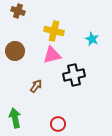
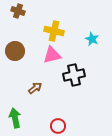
brown arrow: moved 1 px left, 2 px down; rotated 16 degrees clockwise
red circle: moved 2 px down
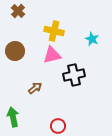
brown cross: rotated 24 degrees clockwise
green arrow: moved 2 px left, 1 px up
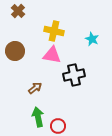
pink triangle: rotated 24 degrees clockwise
green arrow: moved 25 px right
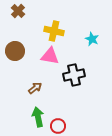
pink triangle: moved 2 px left, 1 px down
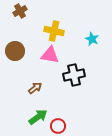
brown cross: moved 2 px right; rotated 16 degrees clockwise
pink triangle: moved 1 px up
green arrow: rotated 66 degrees clockwise
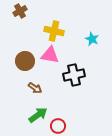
brown circle: moved 10 px right, 10 px down
brown arrow: rotated 72 degrees clockwise
green arrow: moved 2 px up
